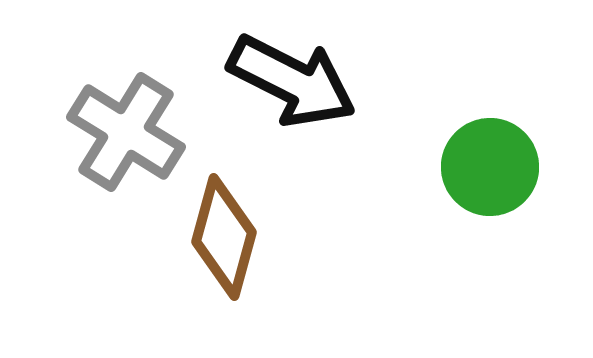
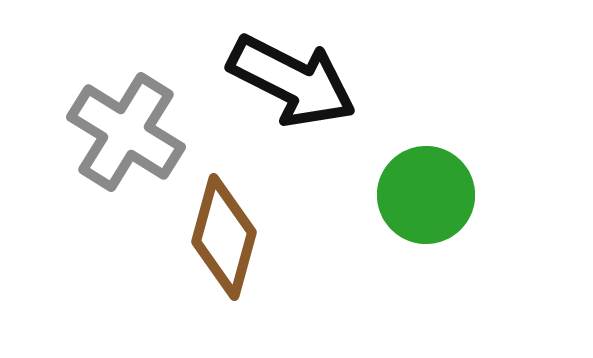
green circle: moved 64 px left, 28 px down
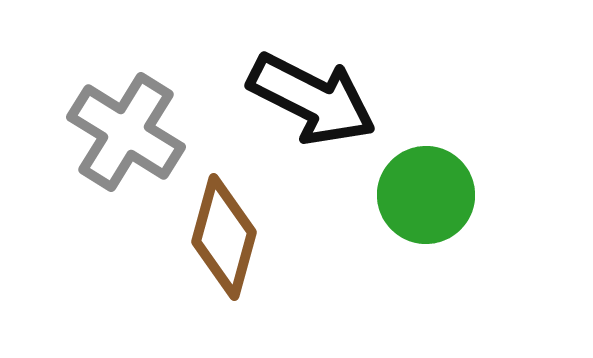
black arrow: moved 20 px right, 18 px down
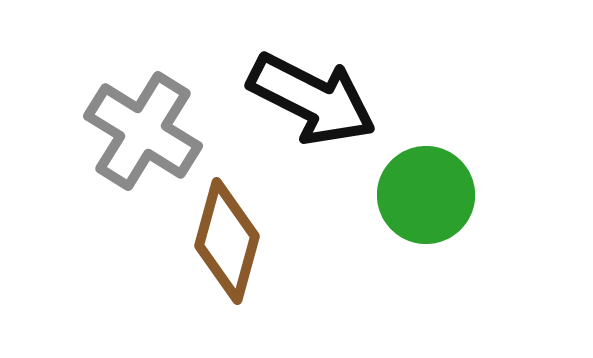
gray cross: moved 17 px right, 1 px up
brown diamond: moved 3 px right, 4 px down
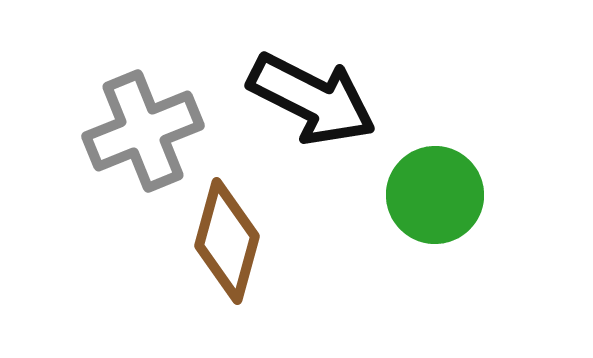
gray cross: rotated 36 degrees clockwise
green circle: moved 9 px right
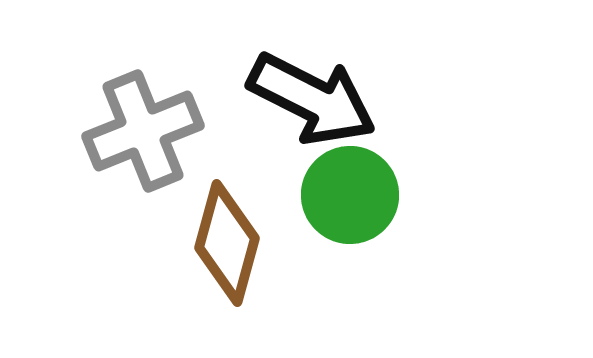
green circle: moved 85 px left
brown diamond: moved 2 px down
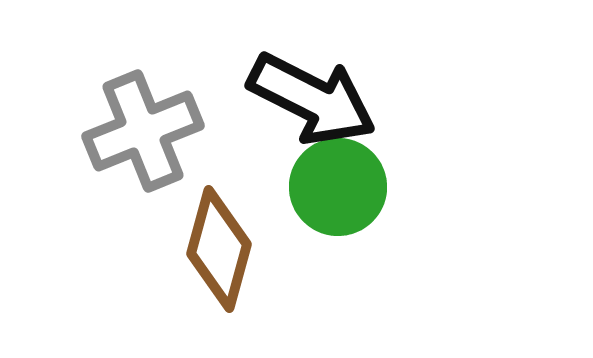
green circle: moved 12 px left, 8 px up
brown diamond: moved 8 px left, 6 px down
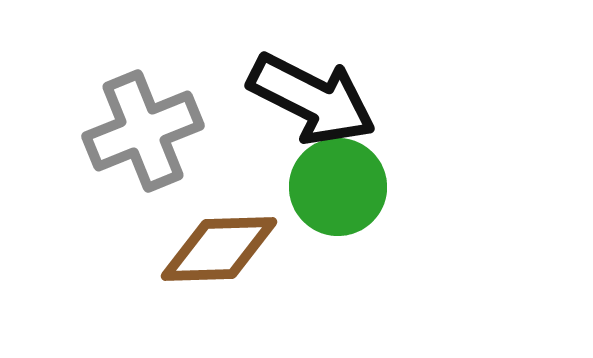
brown diamond: rotated 73 degrees clockwise
